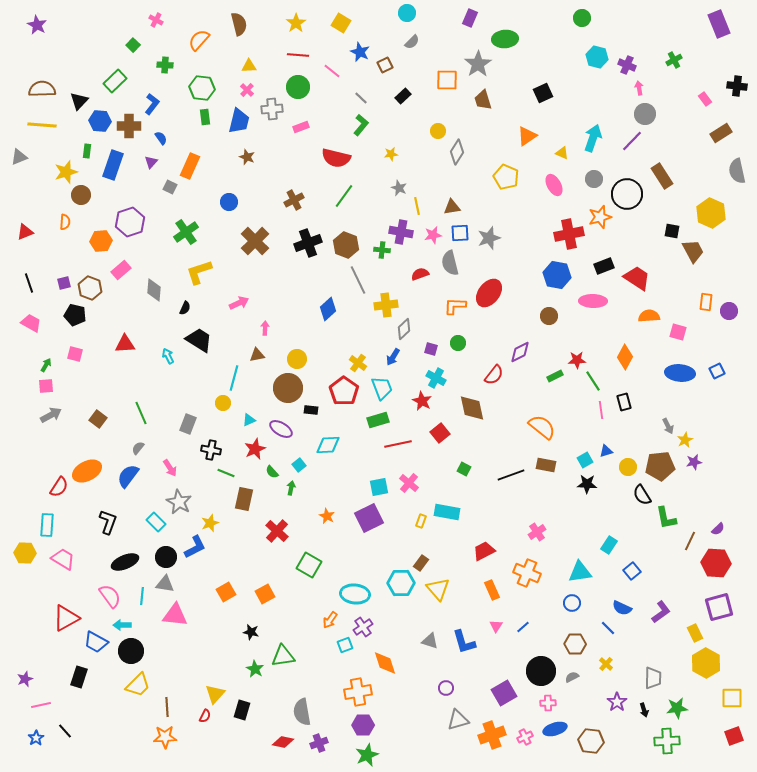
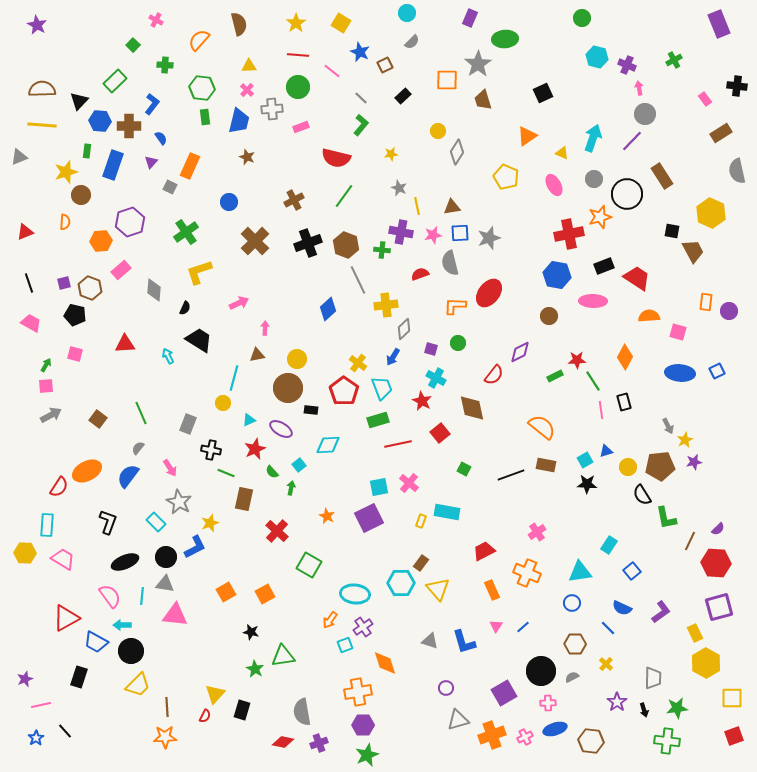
green cross at (667, 741): rotated 10 degrees clockwise
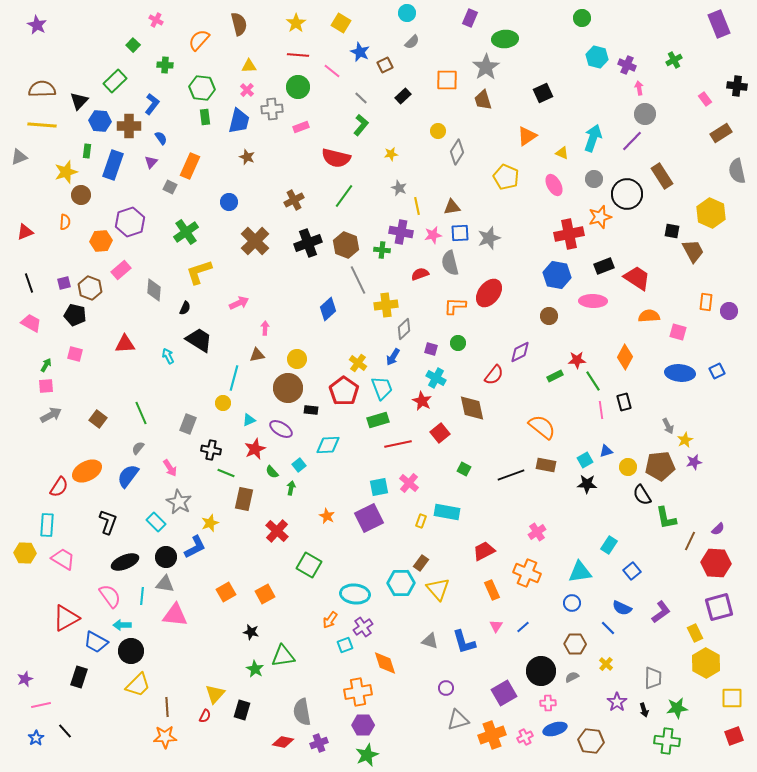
gray star at (478, 64): moved 8 px right, 3 px down
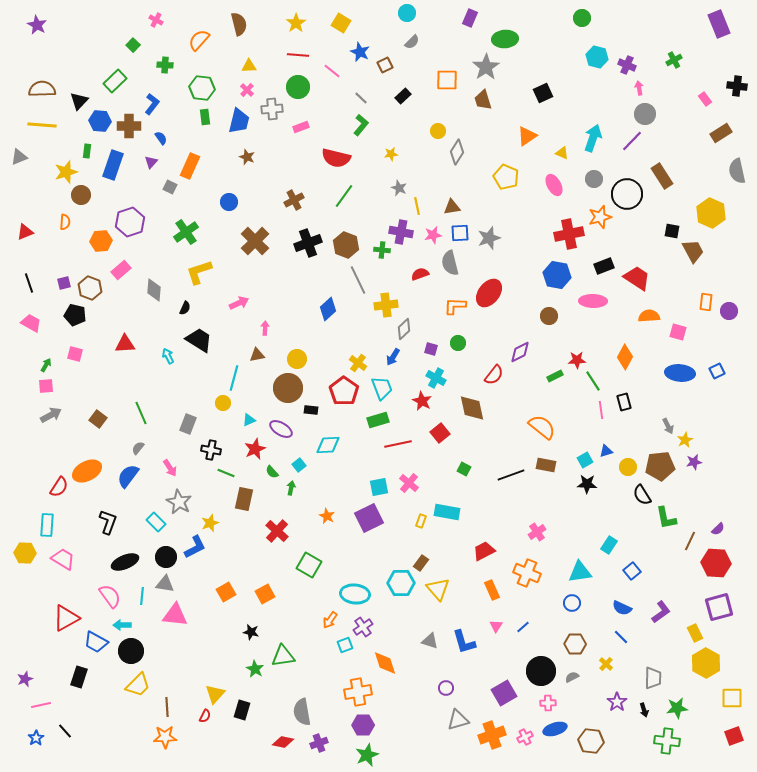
blue line at (608, 628): moved 13 px right, 9 px down
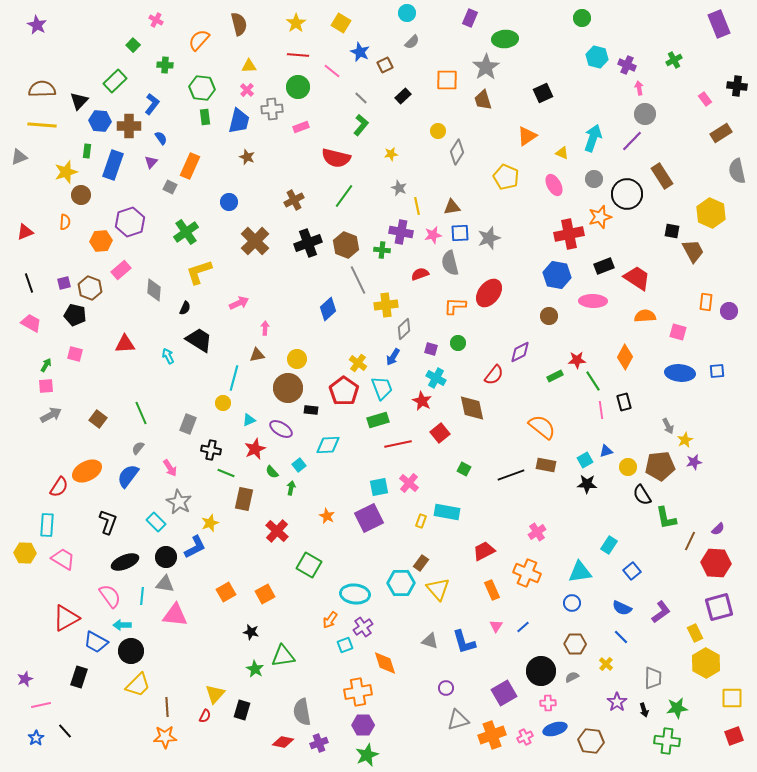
orange semicircle at (649, 316): moved 4 px left
blue square at (717, 371): rotated 21 degrees clockwise
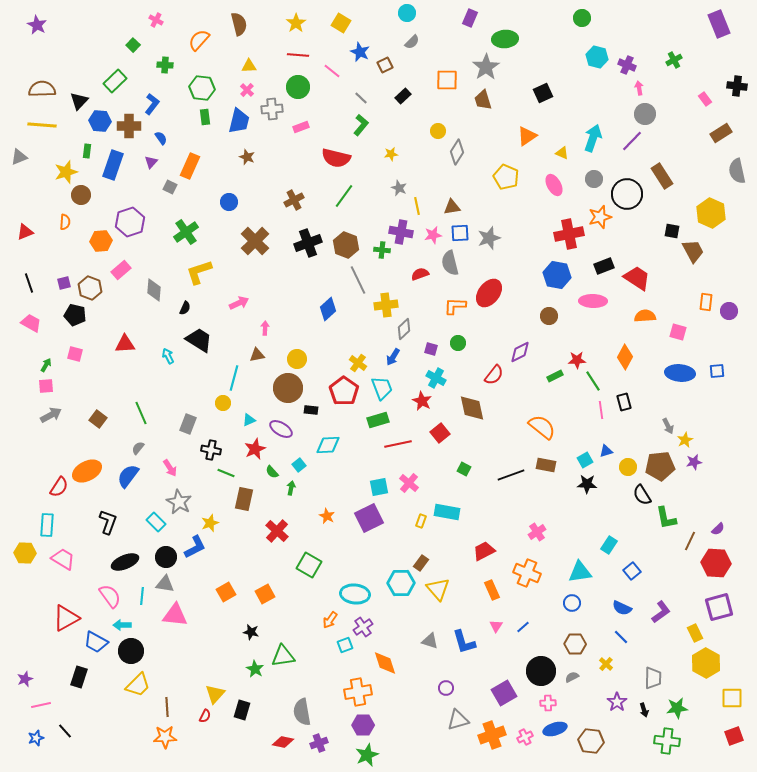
blue star at (36, 738): rotated 14 degrees clockwise
